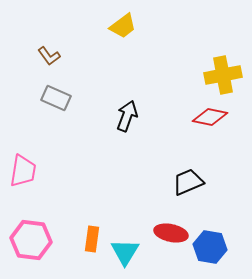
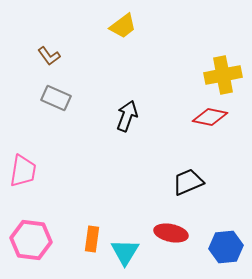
blue hexagon: moved 16 px right; rotated 16 degrees counterclockwise
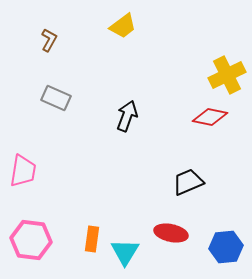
brown L-shape: moved 16 px up; rotated 115 degrees counterclockwise
yellow cross: moved 4 px right; rotated 15 degrees counterclockwise
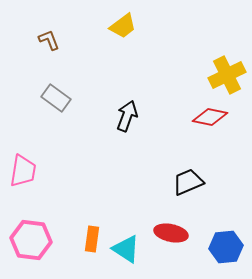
brown L-shape: rotated 50 degrees counterclockwise
gray rectangle: rotated 12 degrees clockwise
cyan triangle: moved 1 px right, 3 px up; rotated 28 degrees counterclockwise
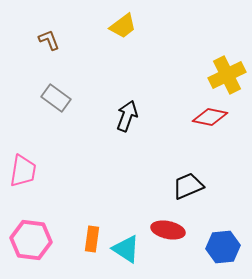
black trapezoid: moved 4 px down
red ellipse: moved 3 px left, 3 px up
blue hexagon: moved 3 px left
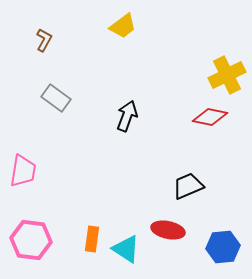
brown L-shape: moved 5 px left; rotated 50 degrees clockwise
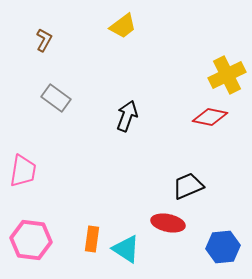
red ellipse: moved 7 px up
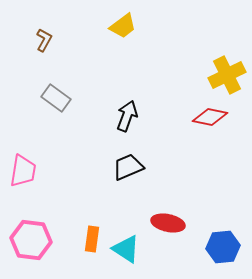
black trapezoid: moved 60 px left, 19 px up
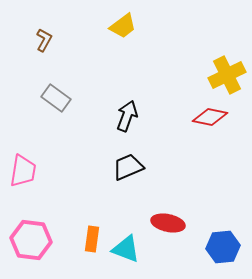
cyan triangle: rotated 12 degrees counterclockwise
